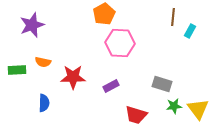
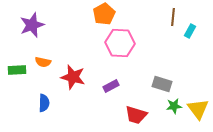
red star: rotated 15 degrees clockwise
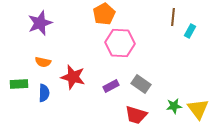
purple star: moved 8 px right, 2 px up
green rectangle: moved 2 px right, 14 px down
gray rectangle: moved 21 px left; rotated 18 degrees clockwise
blue semicircle: moved 10 px up
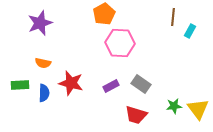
orange semicircle: moved 1 px down
red star: moved 2 px left, 6 px down
green rectangle: moved 1 px right, 1 px down
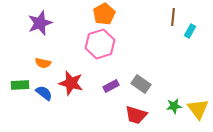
pink hexagon: moved 20 px left, 1 px down; rotated 20 degrees counterclockwise
blue semicircle: rotated 54 degrees counterclockwise
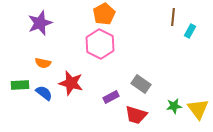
pink hexagon: rotated 16 degrees counterclockwise
purple rectangle: moved 11 px down
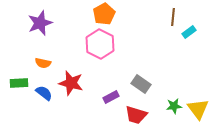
cyan rectangle: moved 1 px left, 1 px down; rotated 24 degrees clockwise
green rectangle: moved 1 px left, 2 px up
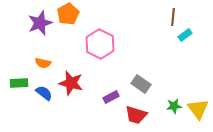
orange pentagon: moved 36 px left
cyan rectangle: moved 4 px left, 3 px down
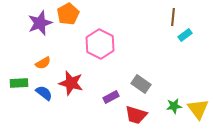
orange semicircle: rotated 42 degrees counterclockwise
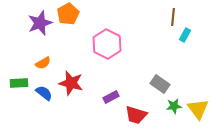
cyan rectangle: rotated 24 degrees counterclockwise
pink hexagon: moved 7 px right
gray rectangle: moved 19 px right
